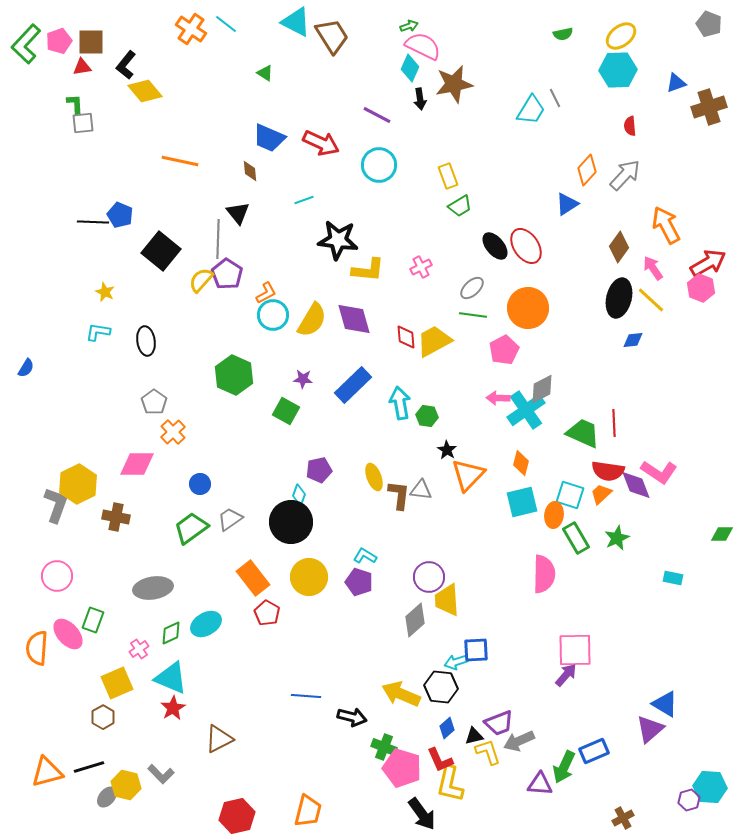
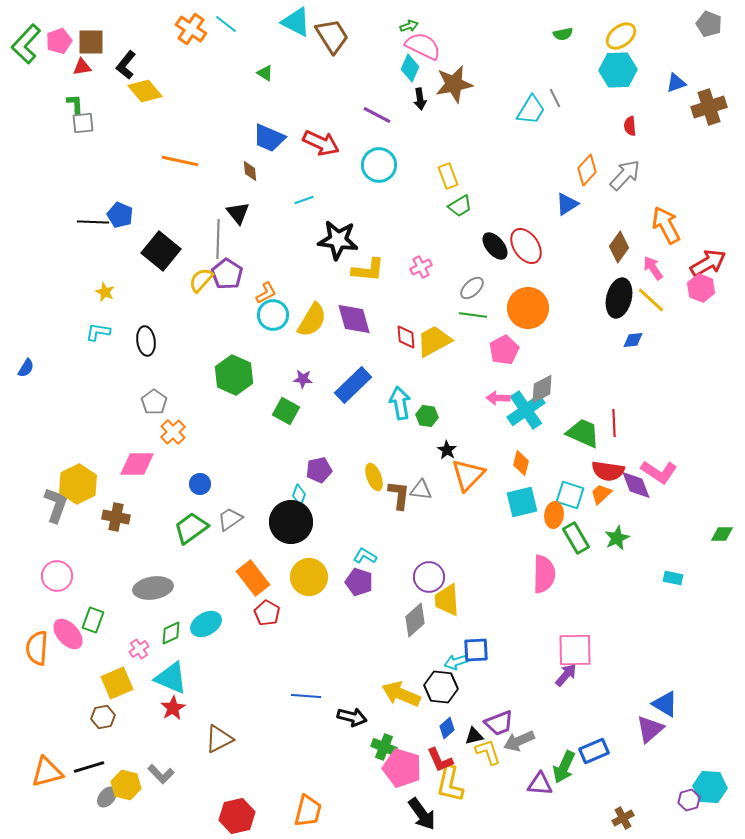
brown hexagon at (103, 717): rotated 20 degrees clockwise
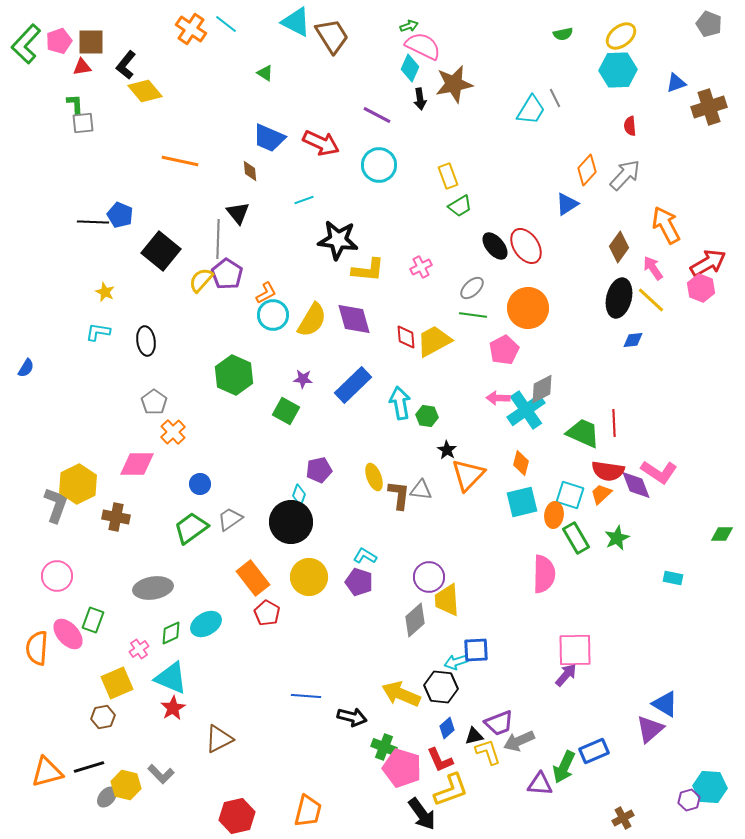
yellow L-shape at (450, 784): moved 1 px right, 6 px down; rotated 123 degrees counterclockwise
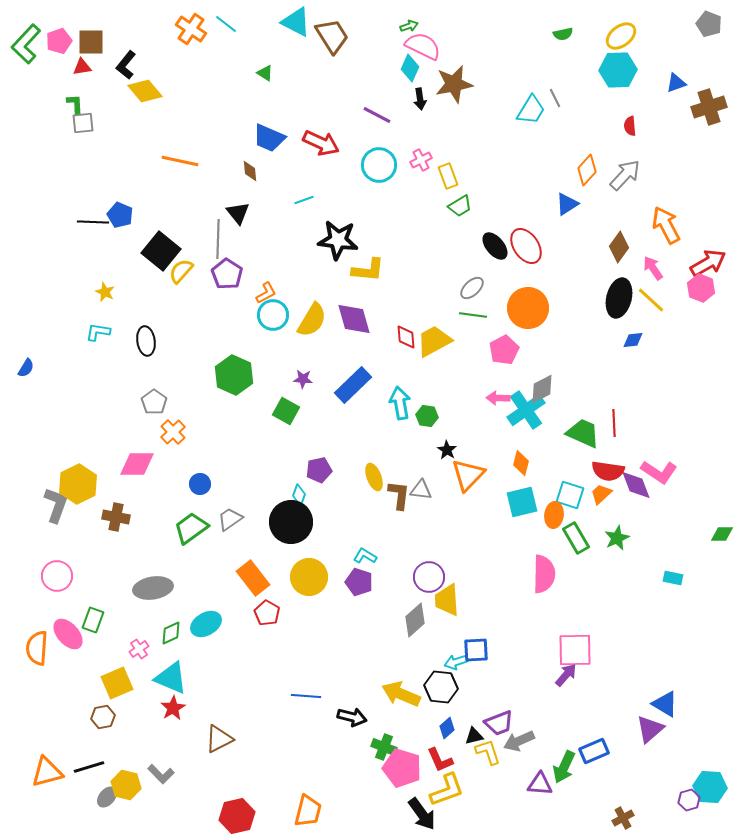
pink cross at (421, 267): moved 107 px up
yellow semicircle at (201, 280): moved 20 px left, 9 px up
yellow L-shape at (451, 790): moved 4 px left
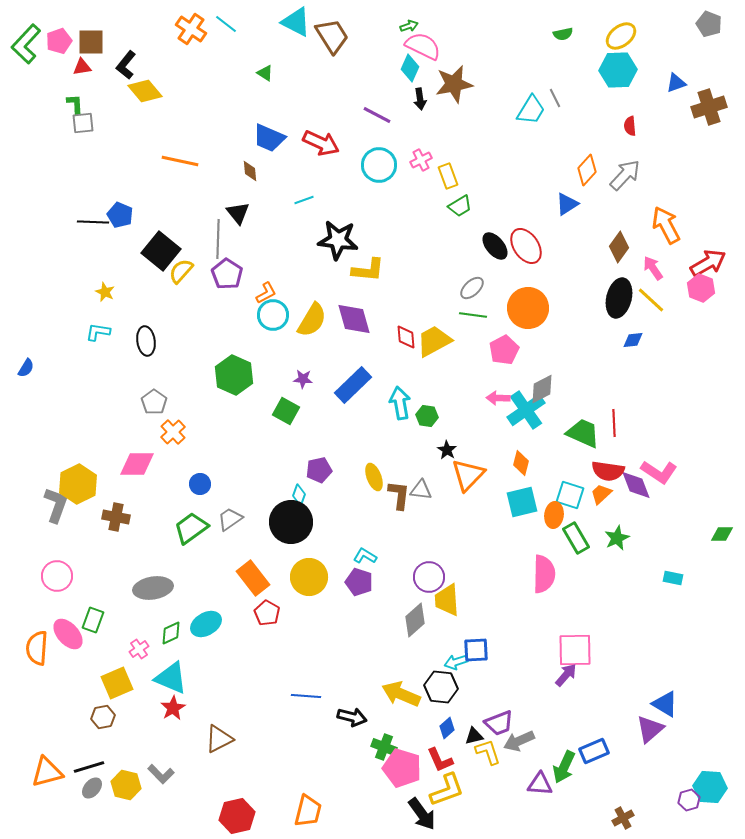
gray ellipse at (107, 797): moved 15 px left, 9 px up
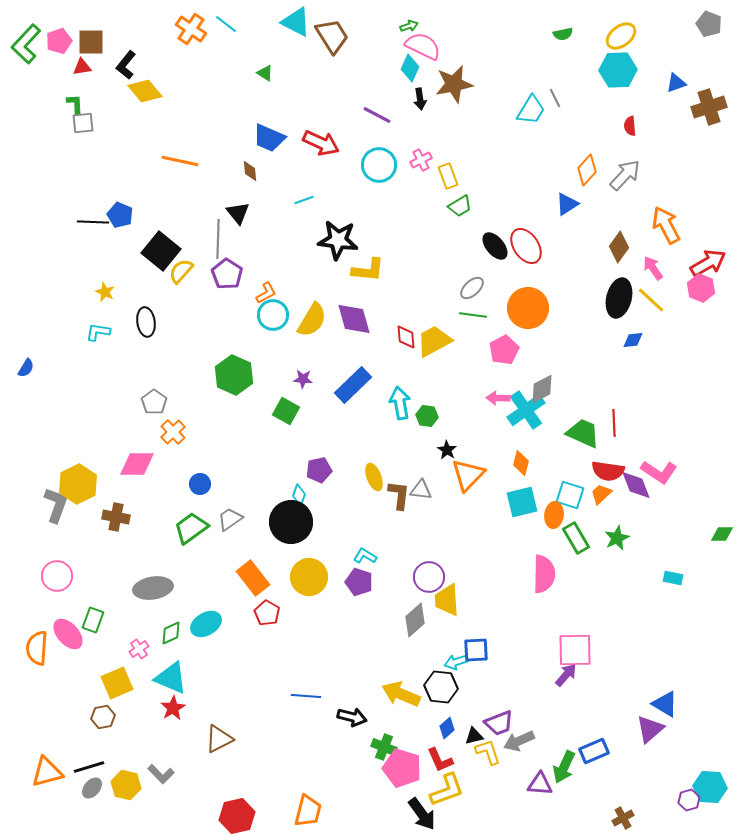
black ellipse at (146, 341): moved 19 px up
